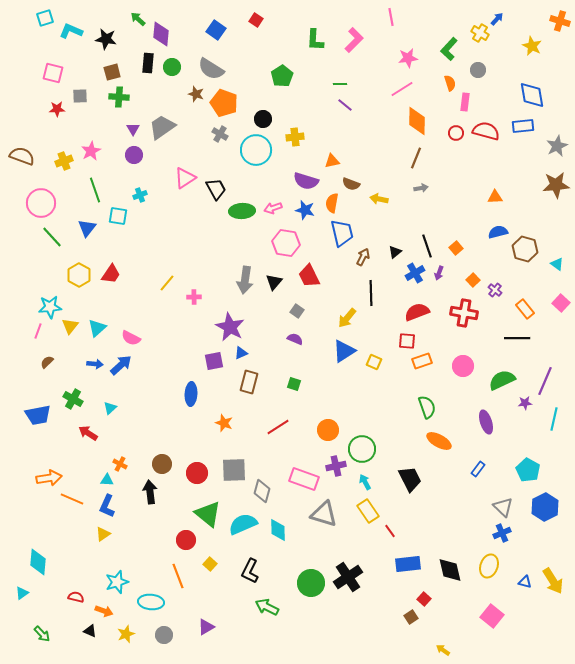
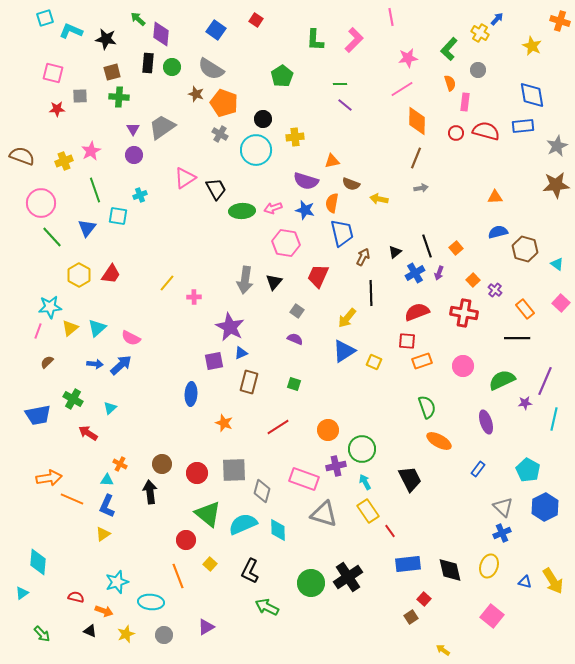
red trapezoid at (309, 276): moved 9 px right; rotated 50 degrees clockwise
yellow triangle at (70, 326): moved 2 px down; rotated 12 degrees clockwise
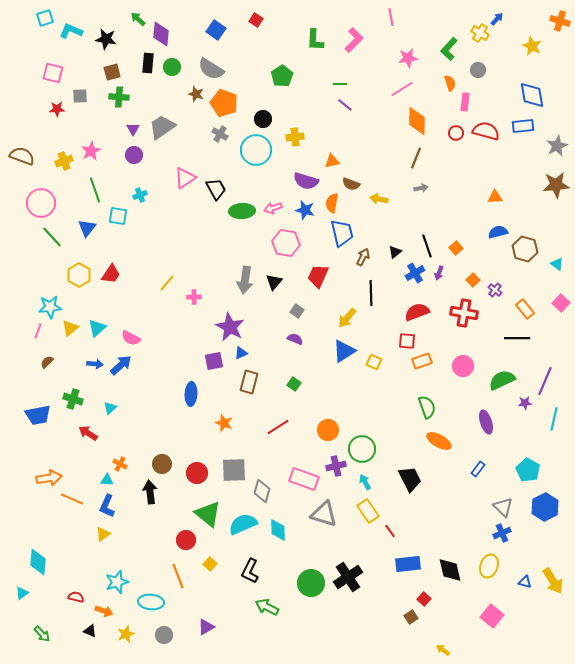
green square at (294, 384): rotated 16 degrees clockwise
green cross at (73, 399): rotated 12 degrees counterclockwise
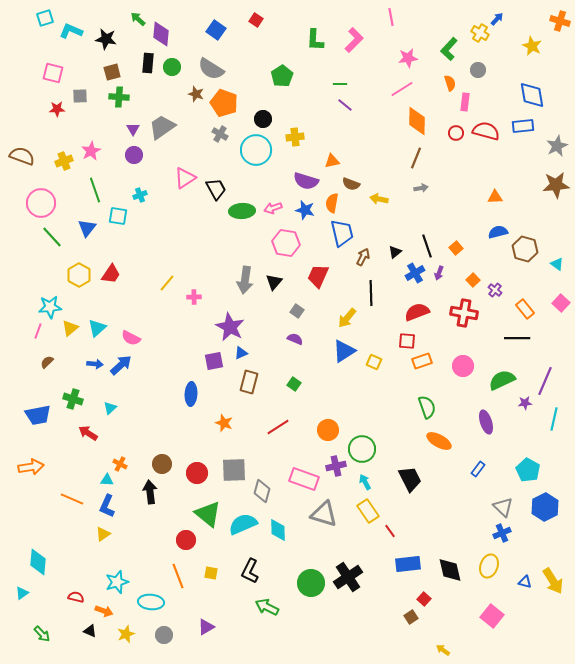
orange arrow at (49, 478): moved 18 px left, 11 px up
yellow square at (210, 564): moved 1 px right, 9 px down; rotated 32 degrees counterclockwise
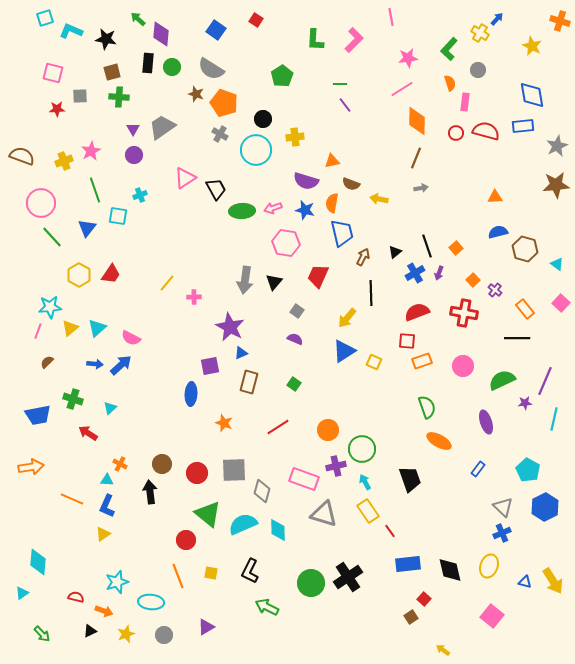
purple line at (345, 105): rotated 14 degrees clockwise
purple square at (214, 361): moved 4 px left, 5 px down
black trapezoid at (410, 479): rotated 8 degrees clockwise
black triangle at (90, 631): rotated 48 degrees counterclockwise
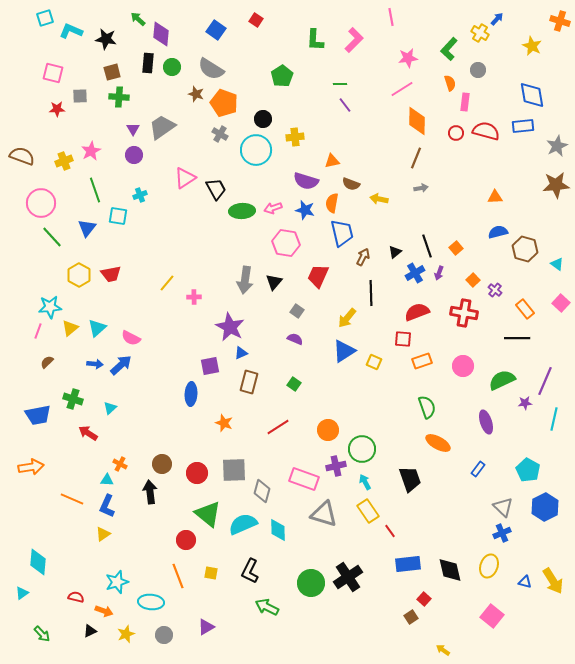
red trapezoid at (111, 274): rotated 45 degrees clockwise
red square at (407, 341): moved 4 px left, 2 px up
orange ellipse at (439, 441): moved 1 px left, 2 px down
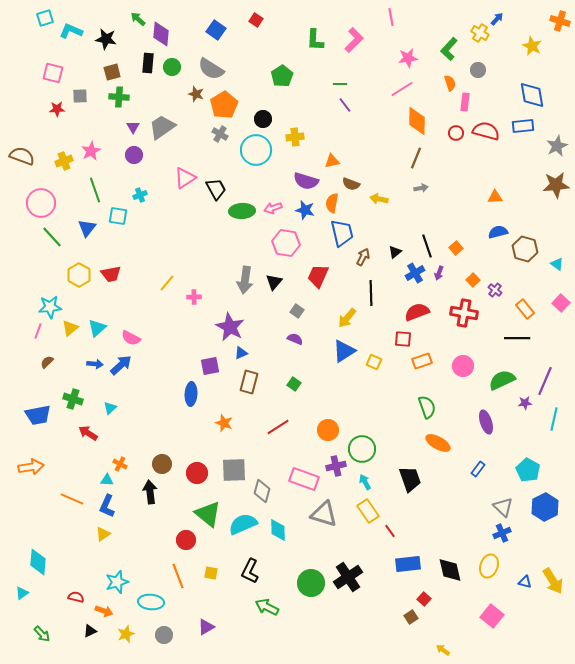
orange pentagon at (224, 103): moved 2 px down; rotated 20 degrees clockwise
purple triangle at (133, 129): moved 2 px up
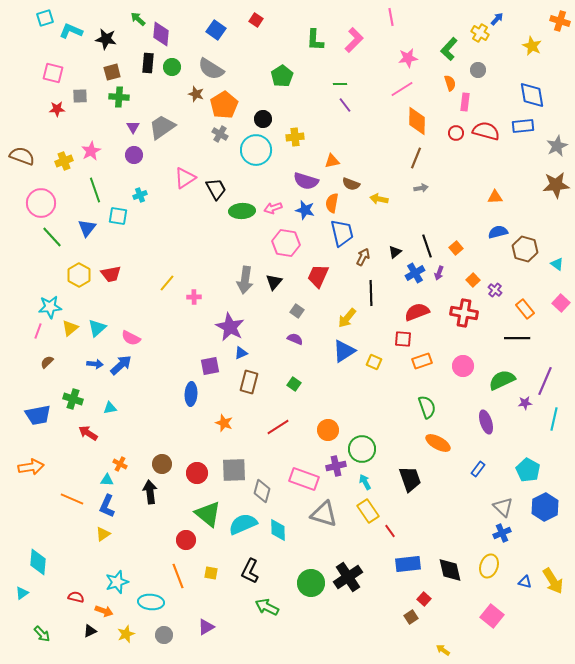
cyan triangle at (110, 408): rotated 32 degrees clockwise
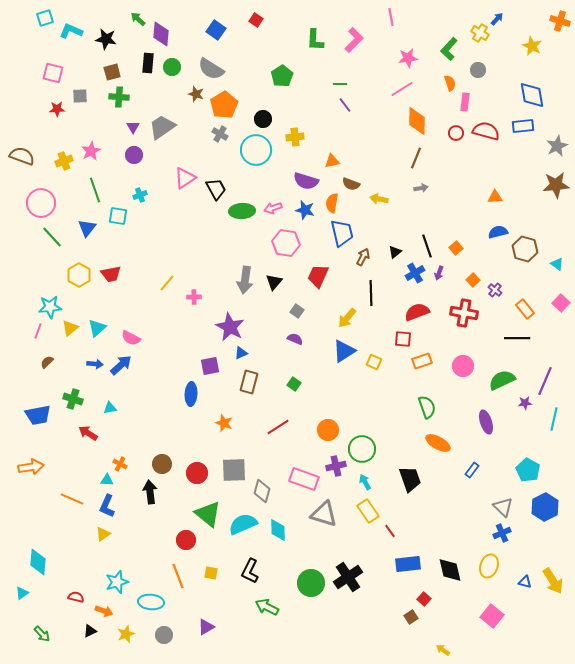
blue rectangle at (478, 469): moved 6 px left, 1 px down
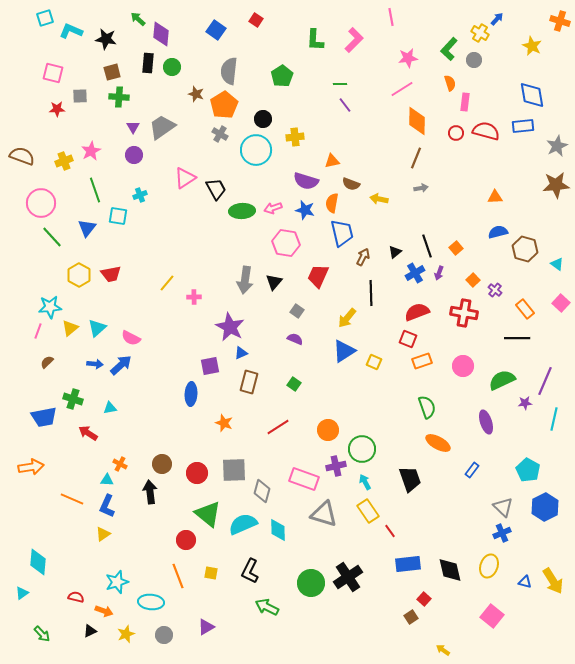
gray semicircle at (211, 69): moved 18 px right, 2 px down; rotated 64 degrees clockwise
gray circle at (478, 70): moved 4 px left, 10 px up
red square at (403, 339): moved 5 px right; rotated 18 degrees clockwise
blue trapezoid at (38, 415): moved 6 px right, 2 px down
